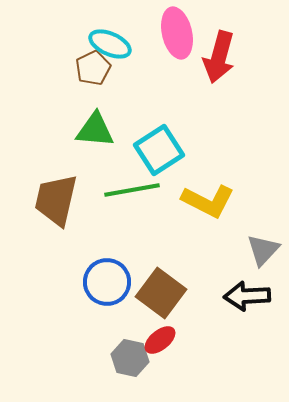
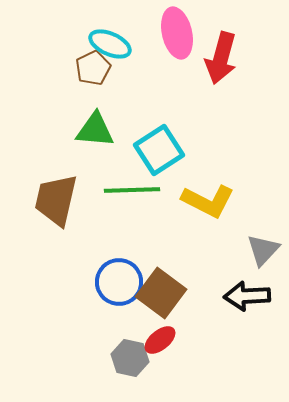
red arrow: moved 2 px right, 1 px down
green line: rotated 8 degrees clockwise
blue circle: moved 12 px right
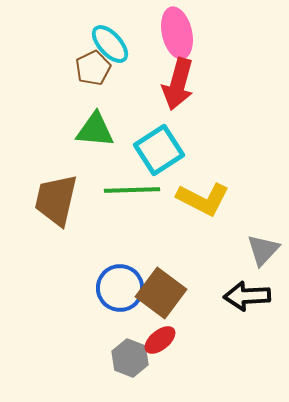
cyan ellipse: rotated 24 degrees clockwise
red arrow: moved 43 px left, 26 px down
yellow L-shape: moved 5 px left, 2 px up
blue circle: moved 1 px right, 6 px down
gray hexagon: rotated 9 degrees clockwise
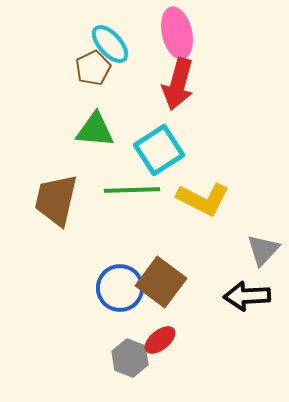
brown square: moved 11 px up
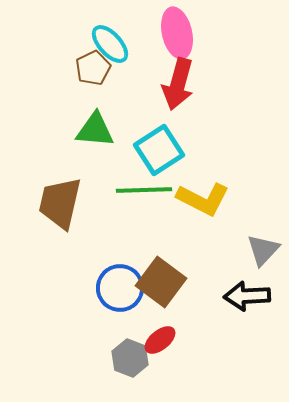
green line: moved 12 px right
brown trapezoid: moved 4 px right, 3 px down
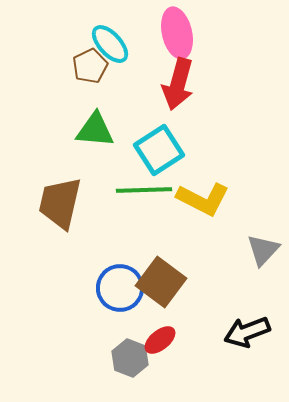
brown pentagon: moved 3 px left, 2 px up
black arrow: moved 36 px down; rotated 18 degrees counterclockwise
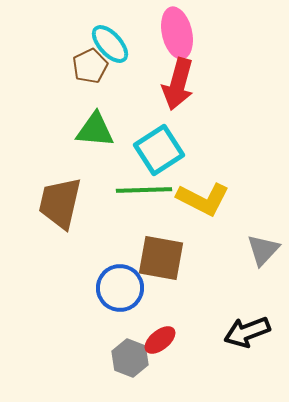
brown square: moved 24 px up; rotated 27 degrees counterclockwise
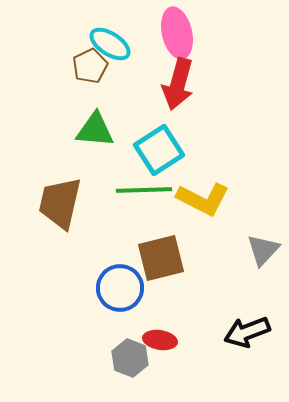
cyan ellipse: rotated 15 degrees counterclockwise
brown square: rotated 24 degrees counterclockwise
red ellipse: rotated 48 degrees clockwise
